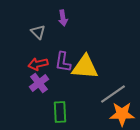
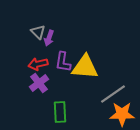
purple arrow: moved 14 px left, 20 px down; rotated 28 degrees clockwise
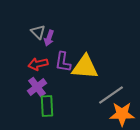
purple cross: moved 2 px left, 4 px down
gray line: moved 2 px left, 1 px down
green rectangle: moved 13 px left, 6 px up
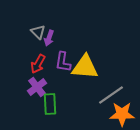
red arrow: rotated 48 degrees counterclockwise
green rectangle: moved 3 px right, 2 px up
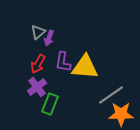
gray triangle: rotated 35 degrees clockwise
green rectangle: rotated 25 degrees clockwise
orange star: moved 1 px left
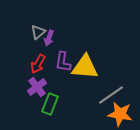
orange star: moved 1 px left; rotated 10 degrees clockwise
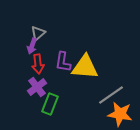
gray triangle: moved 1 px down
purple arrow: moved 17 px left, 8 px down
red arrow: rotated 36 degrees counterclockwise
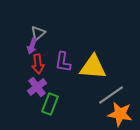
yellow triangle: moved 8 px right
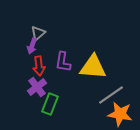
red arrow: moved 1 px right, 2 px down
